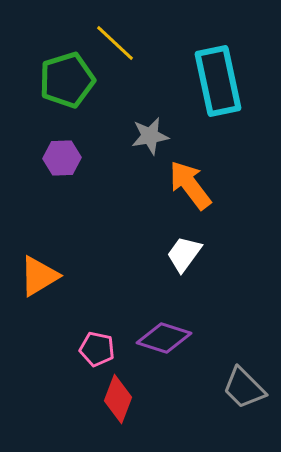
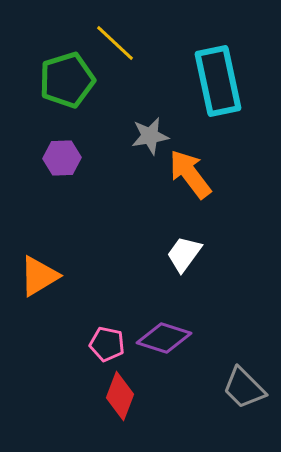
orange arrow: moved 11 px up
pink pentagon: moved 10 px right, 5 px up
red diamond: moved 2 px right, 3 px up
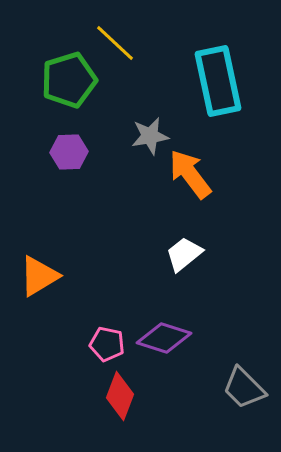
green pentagon: moved 2 px right
purple hexagon: moved 7 px right, 6 px up
white trapezoid: rotated 15 degrees clockwise
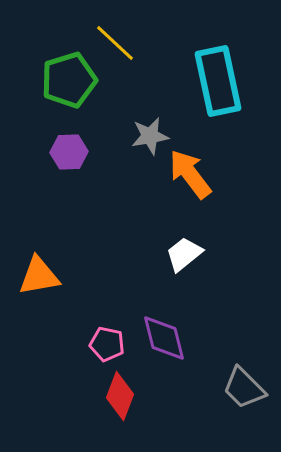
orange triangle: rotated 21 degrees clockwise
purple diamond: rotated 58 degrees clockwise
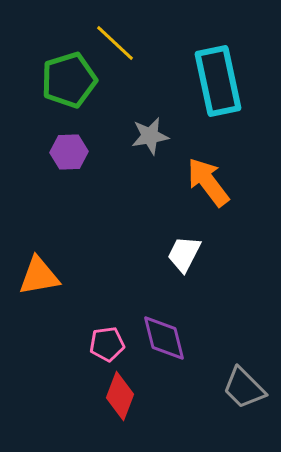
orange arrow: moved 18 px right, 8 px down
white trapezoid: rotated 24 degrees counterclockwise
pink pentagon: rotated 20 degrees counterclockwise
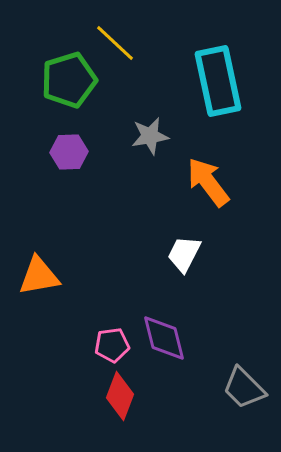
pink pentagon: moved 5 px right, 1 px down
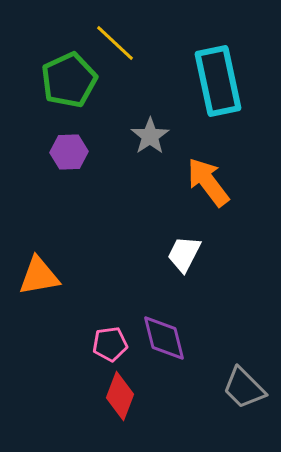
green pentagon: rotated 8 degrees counterclockwise
gray star: rotated 24 degrees counterclockwise
pink pentagon: moved 2 px left, 1 px up
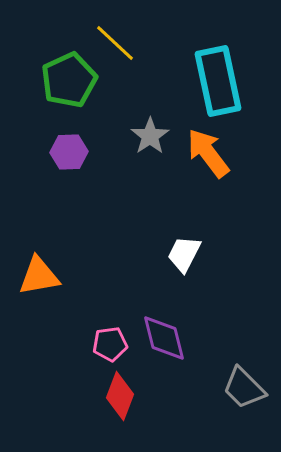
orange arrow: moved 29 px up
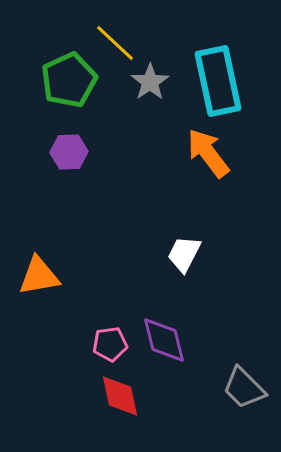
gray star: moved 54 px up
purple diamond: moved 2 px down
red diamond: rotated 33 degrees counterclockwise
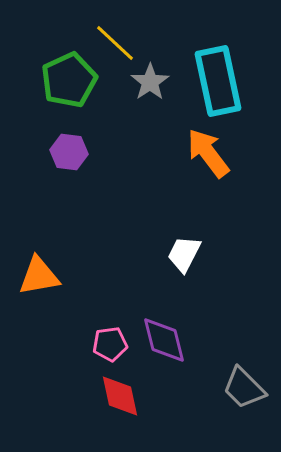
purple hexagon: rotated 9 degrees clockwise
